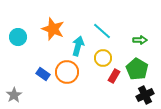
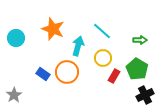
cyan circle: moved 2 px left, 1 px down
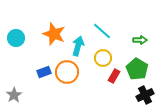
orange star: moved 1 px right, 5 px down
blue rectangle: moved 1 px right, 2 px up; rotated 56 degrees counterclockwise
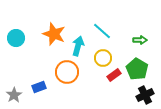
blue rectangle: moved 5 px left, 15 px down
red rectangle: moved 1 px up; rotated 24 degrees clockwise
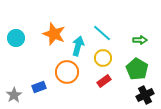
cyan line: moved 2 px down
red rectangle: moved 10 px left, 6 px down
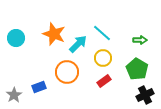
cyan arrow: moved 2 px up; rotated 30 degrees clockwise
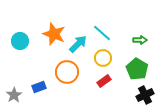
cyan circle: moved 4 px right, 3 px down
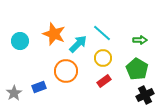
orange circle: moved 1 px left, 1 px up
gray star: moved 2 px up
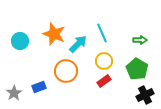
cyan line: rotated 24 degrees clockwise
yellow circle: moved 1 px right, 3 px down
